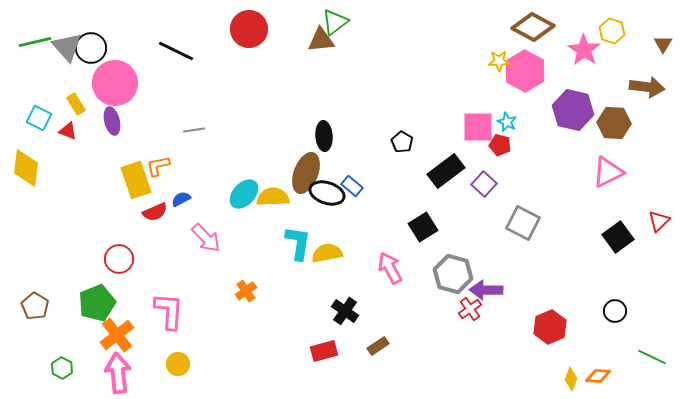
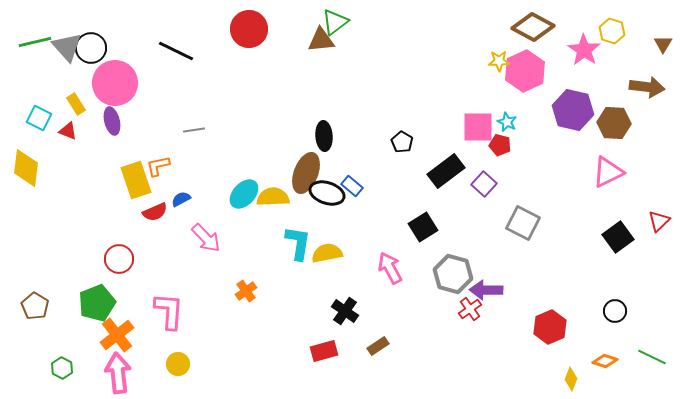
pink hexagon at (525, 71): rotated 6 degrees clockwise
orange diamond at (598, 376): moved 7 px right, 15 px up; rotated 15 degrees clockwise
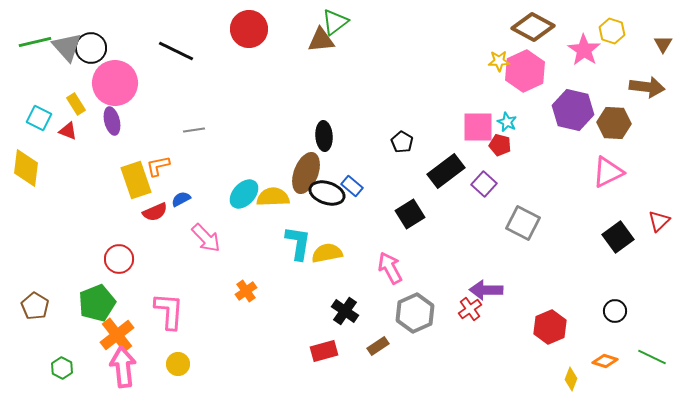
black square at (423, 227): moved 13 px left, 13 px up
gray hexagon at (453, 274): moved 38 px left, 39 px down; rotated 21 degrees clockwise
pink arrow at (118, 373): moved 5 px right, 6 px up
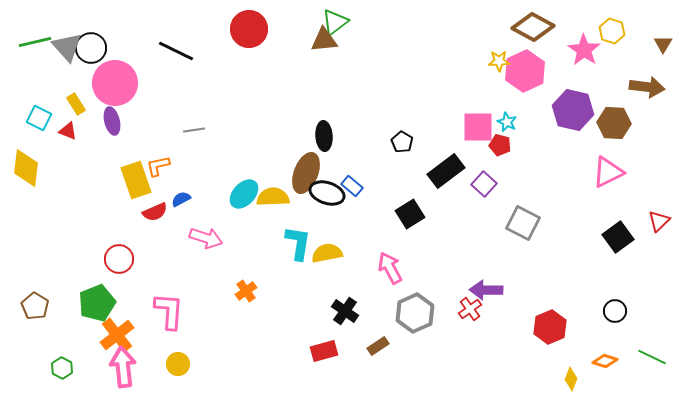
brown triangle at (321, 40): moved 3 px right
pink arrow at (206, 238): rotated 28 degrees counterclockwise
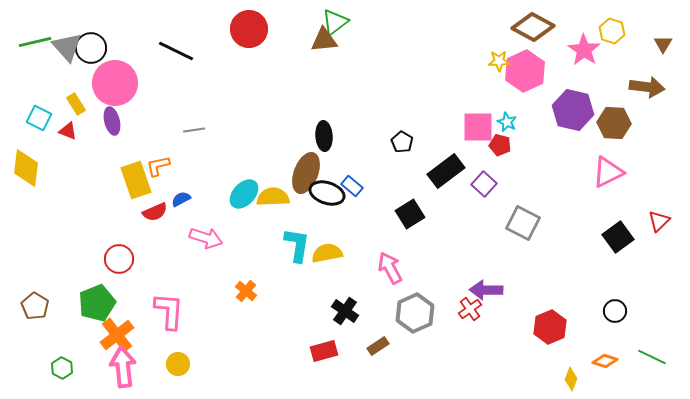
cyan L-shape at (298, 243): moved 1 px left, 2 px down
orange cross at (246, 291): rotated 15 degrees counterclockwise
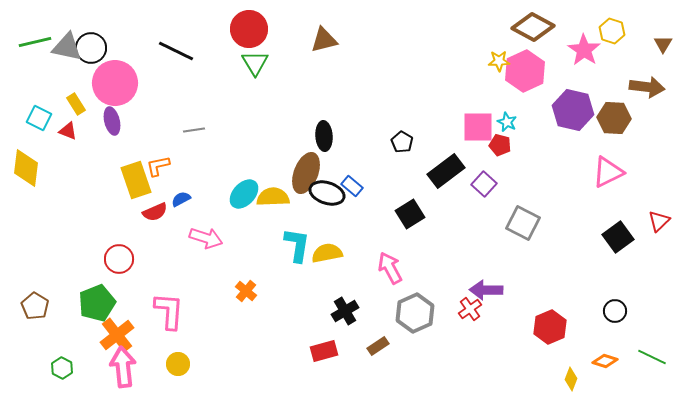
green triangle at (335, 22): moved 80 px left, 41 px down; rotated 24 degrees counterclockwise
brown triangle at (324, 40): rotated 8 degrees counterclockwise
gray triangle at (67, 47): rotated 36 degrees counterclockwise
brown hexagon at (614, 123): moved 5 px up
black cross at (345, 311): rotated 24 degrees clockwise
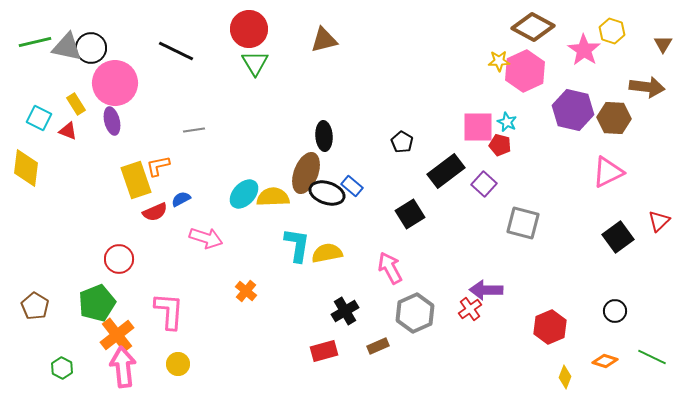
gray square at (523, 223): rotated 12 degrees counterclockwise
brown rectangle at (378, 346): rotated 10 degrees clockwise
yellow diamond at (571, 379): moved 6 px left, 2 px up
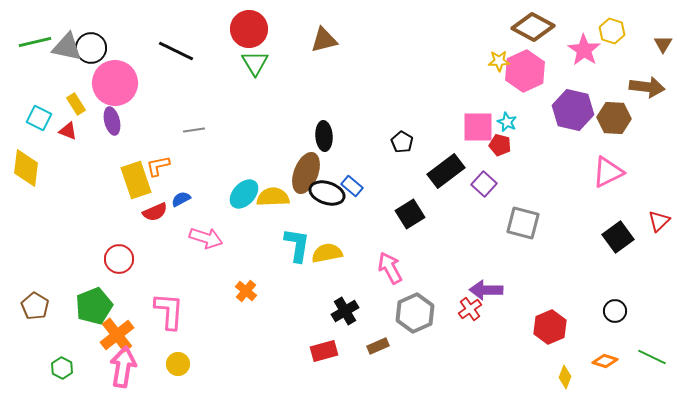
green pentagon at (97, 303): moved 3 px left, 3 px down
pink arrow at (123, 367): rotated 15 degrees clockwise
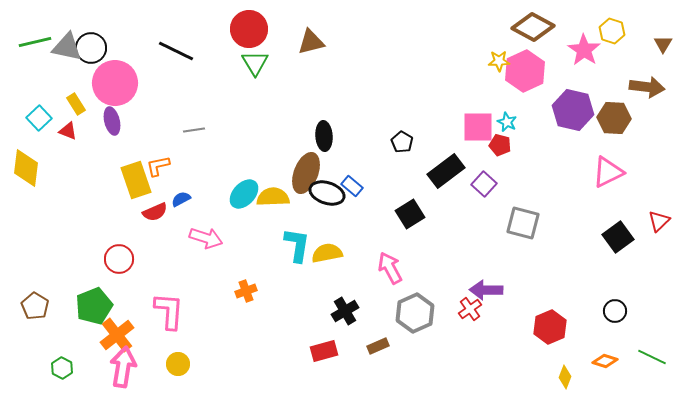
brown triangle at (324, 40): moved 13 px left, 2 px down
cyan square at (39, 118): rotated 20 degrees clockwise
orange cross at (246, 291): rotated 30 degrees clockwise
